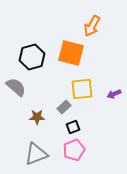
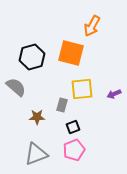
gray rectangle: moved 2 px left, 2 px up; rotated 32 degrees counterclockwise
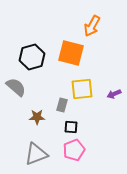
black square: moved 2 px left; rotated 24 degrees clockwise
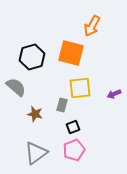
yellow square: moved 2 px left, 1 px up
brown star: moved 2 px left, 3 px up; rotated 14 degrees clockwise
black square: moved 2 px right; rotated 24 degrees counterclockwise
gray triangle: moved 1 px up; rotated 15 degrees counterclockwise
